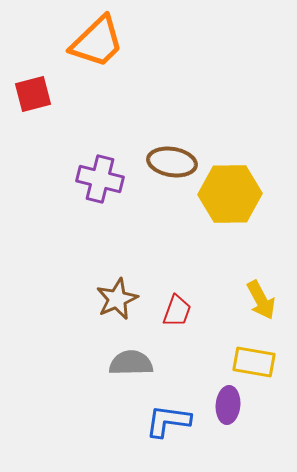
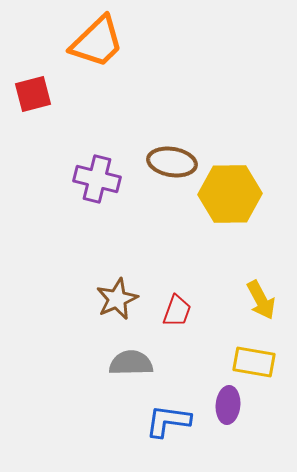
purple cross: moved 3 px left
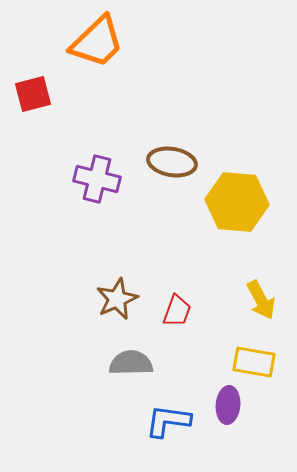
yellow hexagon: moved 7 px right, 8 px down; rotated 6 degrees clockwise
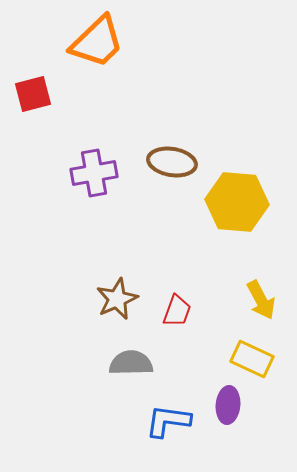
purple cross: moved 3 px left, 6 px up; rotated 24 degrees counterclockwise
yellow rectangle: moved 2 px left, 3 px up; rotated 15 degrees clockwise
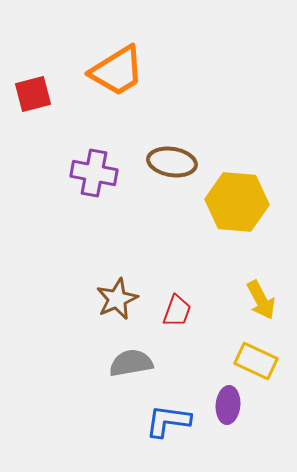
orange trapezoid: moved 20 px right, 29 px down; rotated 12 degrees clockwise
purple cross: rotated 21 degrees clockwise
yellow rectangle: moved 4 px right, 2 px down
gray semicircle: rotated 9 degrees counterclockwise
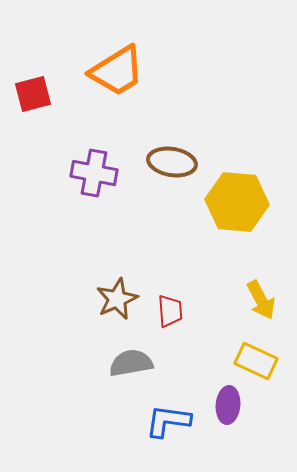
red trapezoid: moved 7 px left; rotated 24 degrees counterclockwise
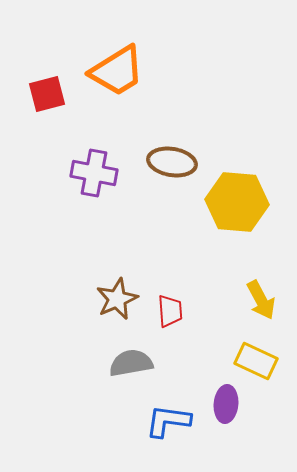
red square: moved 14 px right
purple ellipse: moved 2 px left, 1 px up
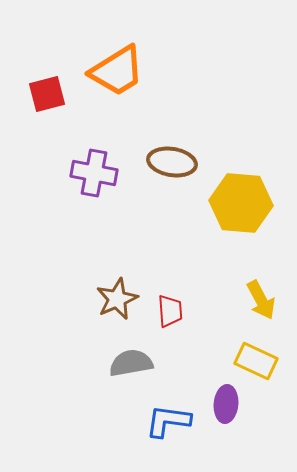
yellow hexagon: moved 4 px right, 1 px down
